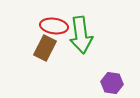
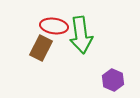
brown rectangle: moved 4 px left
purple hexagon: moved 1 px right, 3 px up; rotated 15 degrees clockwise
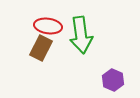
red ellipse: moved 6 px left
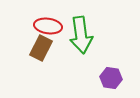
purple hexagon: moved 2 px left, 2 px up; rotated 15 degrees counterclockwise
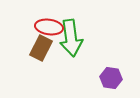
red ellipse: moved 1 px right, 1 px down
green arrow: moved 10 px left, 3 px down
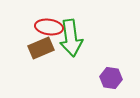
brown rectangle: rotated 40 degrees clockwise
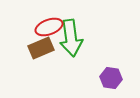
red ellipse: rotated 28 degrees counterclockwise
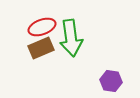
red ellipse: moved 7 px left
purple hexagon: moved 3 px down
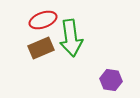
red ellipse: moved 1 px right, 7 px up
purple hexagon: moved 1 px up
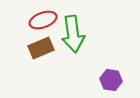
green arrow: moved 2 px right, 4 px up
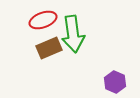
brown rectangle: moved 8 px right
purple hexagon: moved 4 px right, 2 px down; rotated 15 degrees clockwise
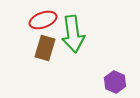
brown rectangle: moved 4 px left; rotated 50 degrees counterclockwise
